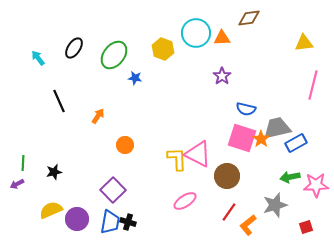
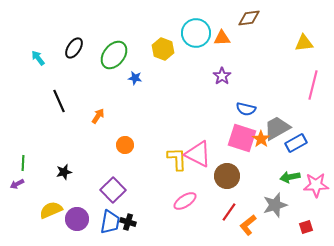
gray trapezoid: rotated 16 degrees counterclockwise
black star: moved 10 px right
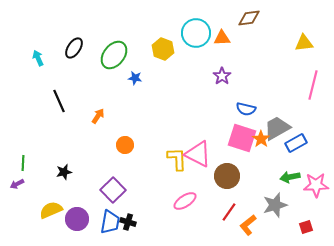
cyan arrow: rotated 14 degrees clockwise
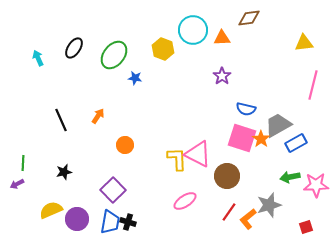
cyan circle: moved 3 px left, 3 px up
black line: moved 2 px right, 19 px down
gray trapezoid: moved 1 px right, 3 px up
gray star: moved 6 px left
orange L-shape: moved 6 px up
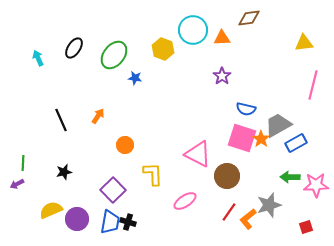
yellow L-shape: moved 24 px left, 15 px down
green arrow: rotated 12 degrees clockwise
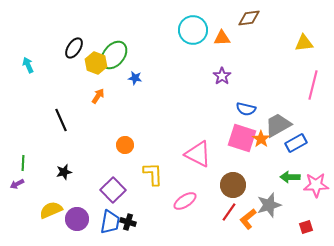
yellow hexagon: moved 67 px left, 14 px down
cyan arrow: moved 10 px left, 7 px down
orange arrow: moved 20 px up
brown circle: moved 6 px right, 9 px down
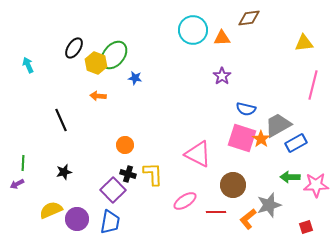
orange arrow: rotated 119 degrees counterclockwise
red line: moved 13 px left; rotated 54 degrees clockwise
black cross: moved 48 px up
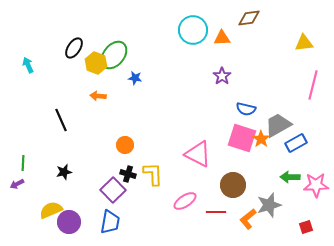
purple circle: moved 8 px left, 3 px down
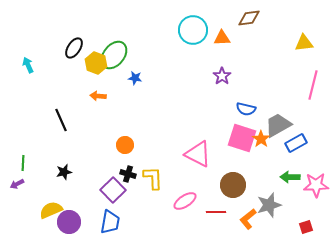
yellow L-shape: moved 4 px down
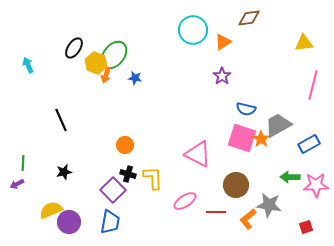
orange triangle: moved 1 px right, 4 px down; rotated 30 degrees counterclockwise
orange arrow: moved 8 px right, 21 px up; rotated 77 degrees counterclockwise
blue rectangle: moved 13 px right, 1 px down
brown circle: moved 3 px right
gray star: rotated 25 degrees clockwise
